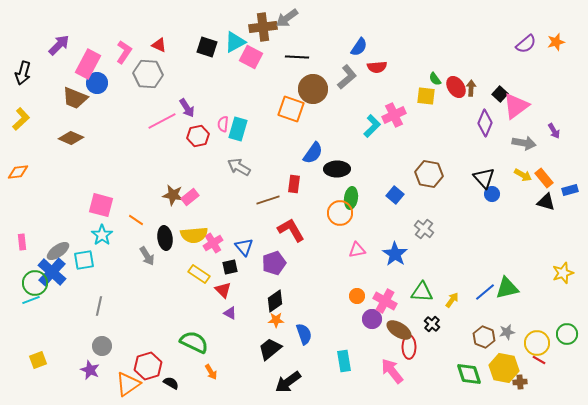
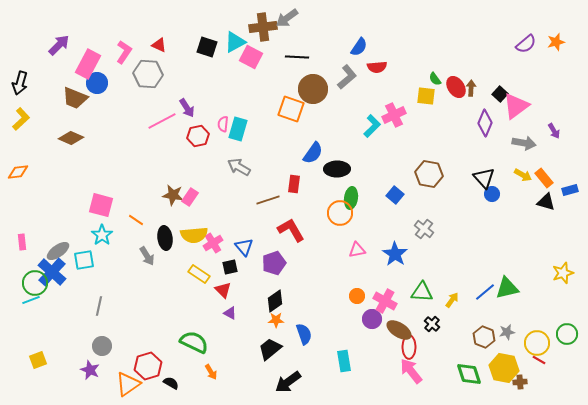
black arrow at (23, 73): moved 3 px left, 10 px down
pink rectangle at (190, 197): rotated 18 degrees counterclockwise
pink arrow at (392, 371): moved 19 px right
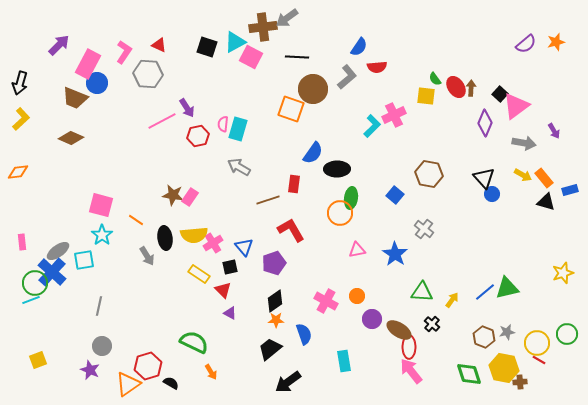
pink cross at (385, 301): moved 59 px left
